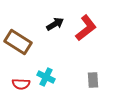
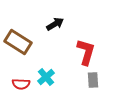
red L-shape: moved 24 px down; rotated 36 degrees counterclockwise
cyan cross: rotated 24 degrees clockwise
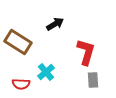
cyan cross: moved 5 px up
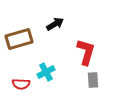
brown rectangle: moved 1 px right, 3 px up; rotated 48 degrees counterclockwise
cyan cross: rotated 12 degrees clockwise
